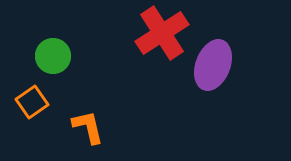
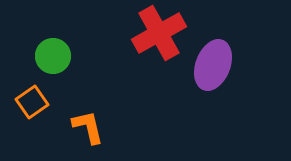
red cross: moved 3 px left; rotated 4 degrees clockwise
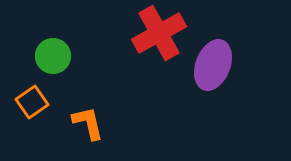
orange L-shape: moved 4 px up
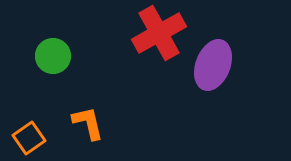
orange square: moved 3 px left, 36 px down
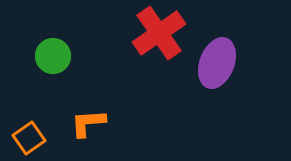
red cross: rotated 6 degrees counterclockwise
purple ellipse: moved 4 px right, 2 px up
orange L-shape: rotated 81 degrees counterclockwise
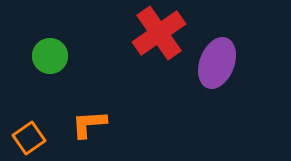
green circle: moved 3 px left
orange L-shape: moved 1 px right, 1 px down
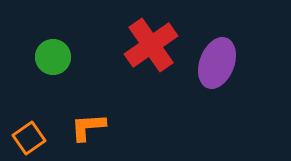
red cross: moved 8 px left, 12 px down
green circle: moved 3 px right, 1 px down
orange L-shape: moved 1 px left, 3 px down
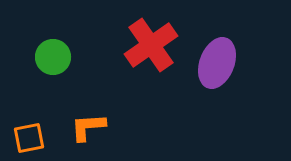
orange square: rotated 24 degrees clockwise
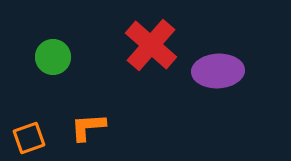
red cross: rotated 14 degrees counterclockwise
purple ellipse: moved 1 px right, 8 px down; rotated 66 degrees clockwise
orange square: rotated 8 degrees counterclockwise
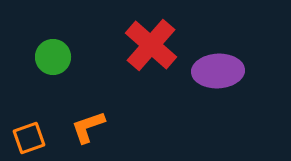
orange L-shape: rotated 15 degrees counterclockwise
